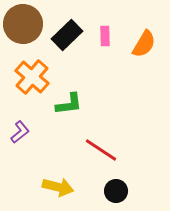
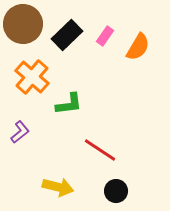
pink rectangle: rotated 36 degrees clockwise
orange semicircle: moved 6 px left, 3 px down
red line: moved 1 px left
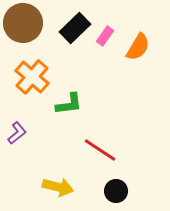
brown circle: moved 1 px up
black rectangle: moved 8 px right, 7 px up
purple L-shape: moved 3 px left, 1 px down
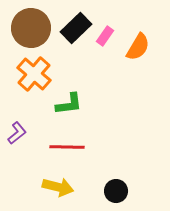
brown circle: moved 8 px right, 5 px down
black rectangle: moved 1 px right
orange cross: moved 2 px right, 3 px up
red line: moved 33 px left, 3 px up; rotated 32 degrees counterclockwise
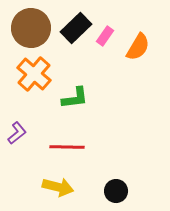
green L-shape: moved 6 px right, 6 px up
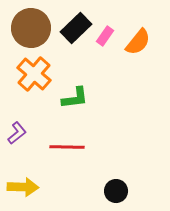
orange semicircle: moved 5 px up; rotated 8 degrees clockwise
yellow arrow: moved 35 px left; rotated 12 degrees counterclockwise
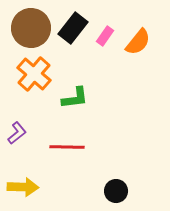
black rectangle: moved 3 px left; rotated 8 degrees counterclockwise
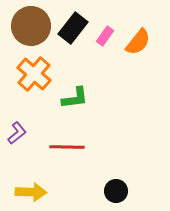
brown circle: moved 2 px up
yellow arrow: moved 8 px right, 5 px down
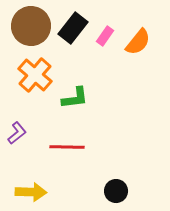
orange cross: moved 1 px right, 1 px down
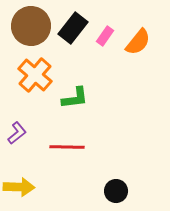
yellow arrow: moved 12 px left, 5 px up
